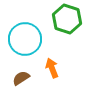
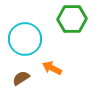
green hexagon: moved 5 px right; rotated 20 degrees counterclockwise
orange arrow: rotated 42 degrees counterclockwise
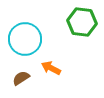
green hexagon: moved 10 px right, 3 px down; rotated 8 degrees clockwise
orange arrow: moved 1 px left
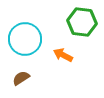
orange arrow: moved 12 px right, 13 px up
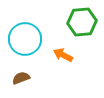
green hexagon: rotated 12 degrees counterclockwise
brown semicircle: rotated 12 degrees clockwise
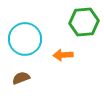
green hexagon: moved 2 px right
orange arrow: rotated 30 degrees counterclockwise
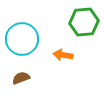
cyan circle: moved 3 px left
orange arrow: rotated 12 degrees clockwise
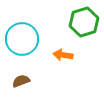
green hexagon: rotated 12 degrees counterclockwise
brown semicircle: moved 3 px down
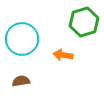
brown semicircle: rotated 12 degrees clockwise
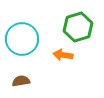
green hexagon: moved 6 px left, 5 px down
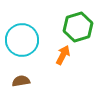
cyan circle: moved 1 px down
orange arrow: rotated 108 degrees clockwise
